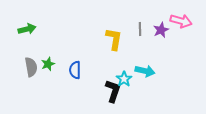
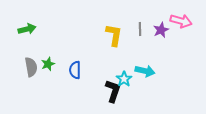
yellow L-shape: moved 4 px up
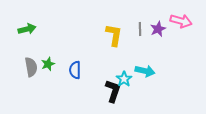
purple star: moved 3 px left, 1 px up
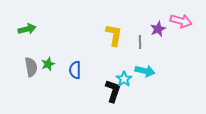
gray line: moved 13 px down
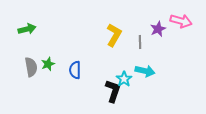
yellow L-shape: rotated 20 degrees clockwise
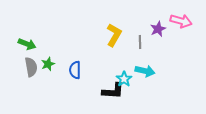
green arrow: moved 15 px down; rotated 36 degrees clockwise
black L-shape: rotated 75 degrees clockwise
